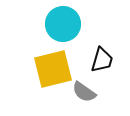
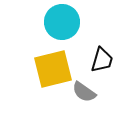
cyan circle: moved 1 px left, 2 px up
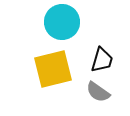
gray semicircle: moved 14 px right
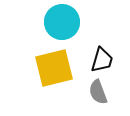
yellow square: moved 1 px right, 1 px up
gray semicircle: rotated 35 degrees clockwise
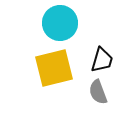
cyan circle: moved 2 px left, 1 px down
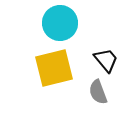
black trapezoid: moved 4 px right; rotated 56 degrees counterclockwise
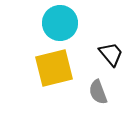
black trapezoid: moved 5 px right, 6 px up
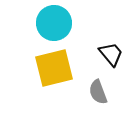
cyan circle: moved 6 px left
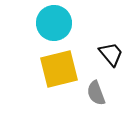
yellow square: moved 5 px right, 1 px down
gray semicircle: moved 2 px left, 1 px down
